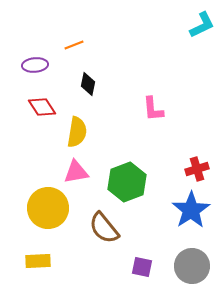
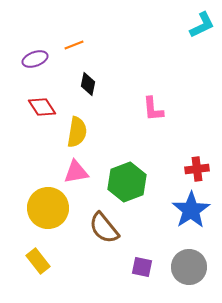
purple ellipse: moved 6 px up; rotated 15 degrees counterclockwise
red cross: rotated 10 degrees clockwise
yellow rectangle: rotated 55 degrees clockwise
gray circle: moved 3 px left, 1 px down
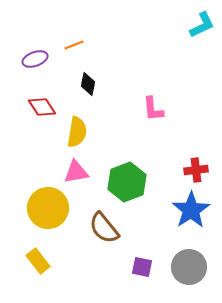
red cross: moved 1 px left, 1 px down
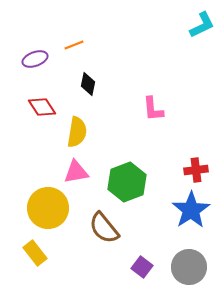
yellow rectangle: moved 3 px left, 8 px up
purple square: rotated 25 degrees clockwise
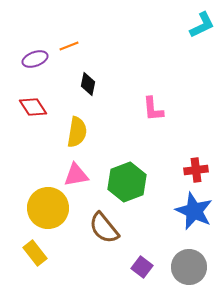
orange line: moved 5 px left, 1 px down
red diamond: moved 9 px left
pink triangle: moved 3 px down
blue star: moved 3 px right, 1 px down; rotated 15 degrees counterclockwise
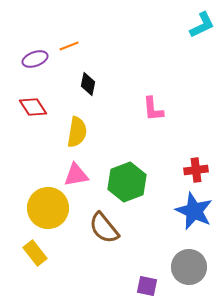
purple square: moved 5 px right, 19 px down; rotated 25 degrees counterclockwise
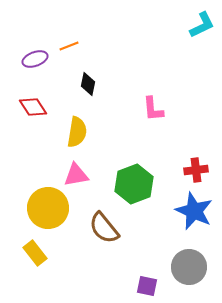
green hexagon: moved 7 px right, 2 px down
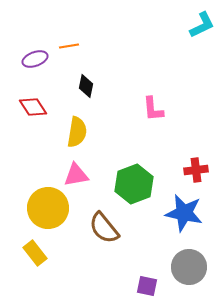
orange line: rotated 12 degrees clockwise
black diamond: moved 2 px left, 2 px down
blue star: moved 10 px left, 2 px down; rotated 12 degrees counterclockwise
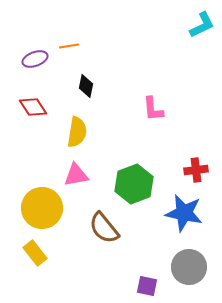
yellow circle: moved 6 px left
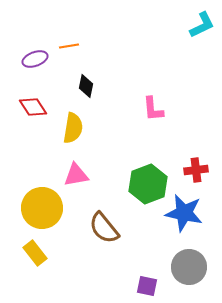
yellow semicircle: moved 4 px left, 4 px up
green hexagon: moved 14 px right
